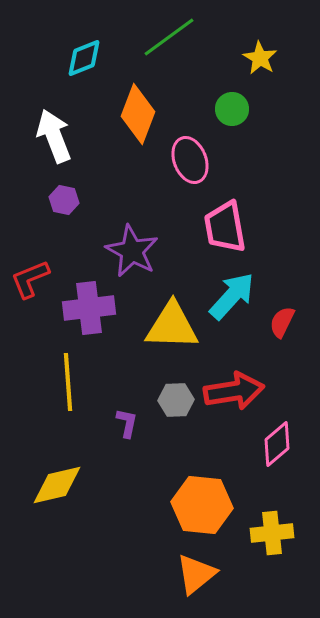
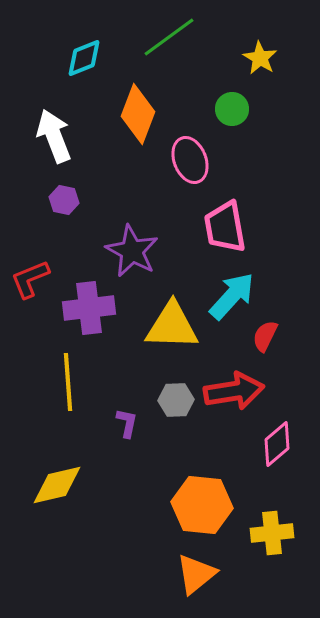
red semicircle: moved 17 px left, 14 px down
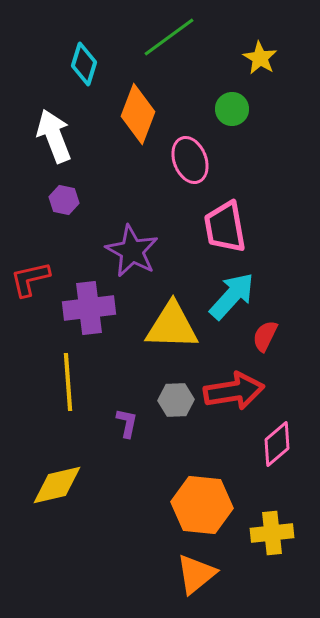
cyan diamond: moved 6 px down; rotated 51 degrees counterclockwise
red L-shape: rotated 9 degrees clockwise
